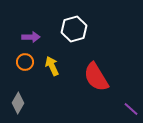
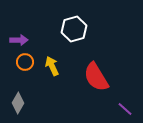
purple arrow: moved 12 px left, 3 px down
purple line: moved 6 px left
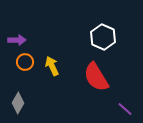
white hexagon: moved 29 px right, 8 px down; rotated 20 degrees counterclockwise
purple arrow: moved 2 px left
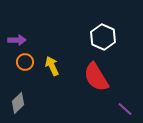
gray diamond: rotated 15 degrees clockwise
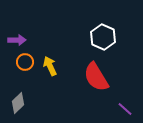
yellow arrow: moved 2 px left
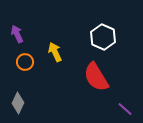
purple arrow: moved 6 px up; rotated 114 degrees counterclockwise
yellow arrow: moved 5 px right, 14 px up
gray diamond: rotated 20 degrees counterclockwise
